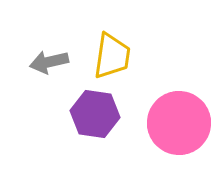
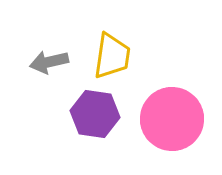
pink circle: moved 7 px left, 4 px up
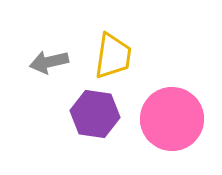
yellow trapezoid: moved 1 px right
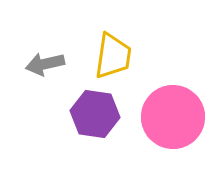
gray arrow: moved 4 px left, 2 px down
pink circle: moved 1 px right, 2 px up
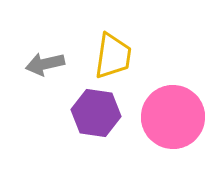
purple hexagon: moved 1 px right, 1 px up
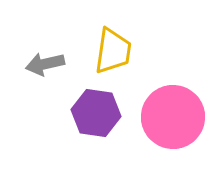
yellow trapezoid: moved 5 px up
